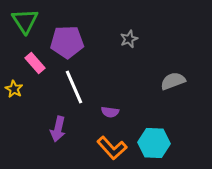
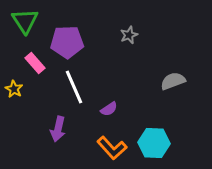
gray star: moved 4 px up
purple semicircle: moved 1 px left, 3 px up; rotated 42 degrees counterclockwise
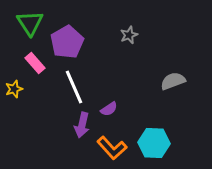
green triangle: moved 5 px right, 2 px down
purple pentagon: rotated 28 degrees counterclockwise
yellow star: rotated 24 degrees clockwise
purple arrow: moved 24 px right, 4 px up
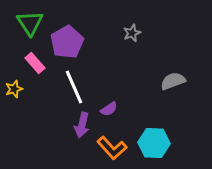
gray star: moved 3 px right, 2 px up
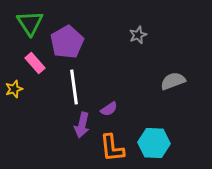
gray star: moved 6 px right, 2 px down
white line: rotated 16 degrees clockwise
orange L-shape: rotated 36 degrees clockwise
